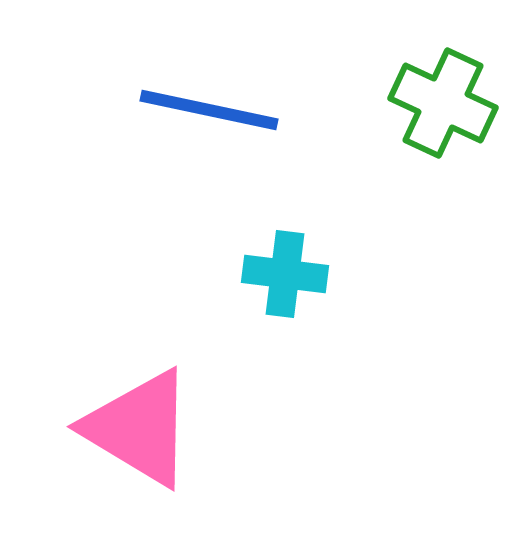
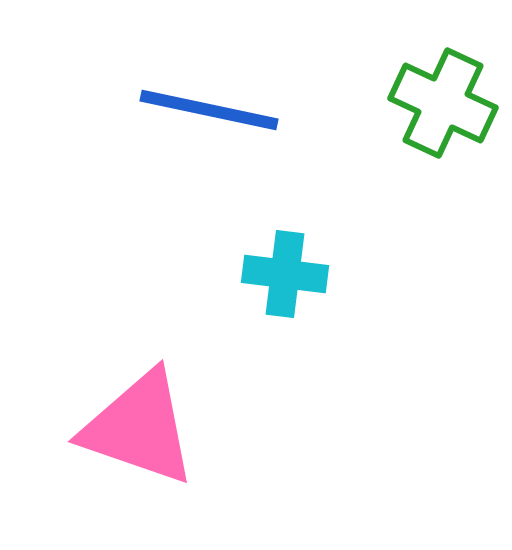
pink triangle: rotated 12 degrees counterclockwise
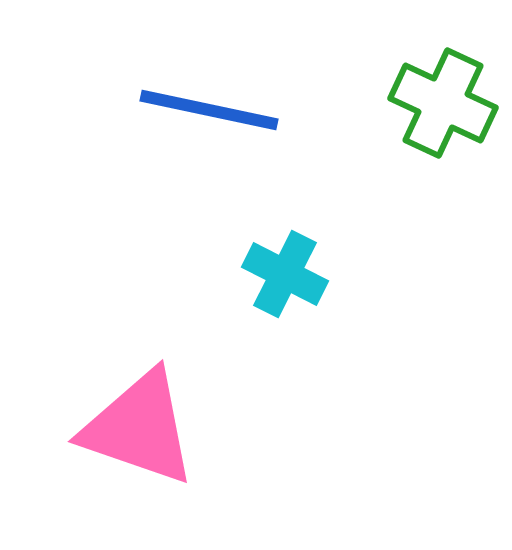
cyan cross: rotated 20 degrees clockwise
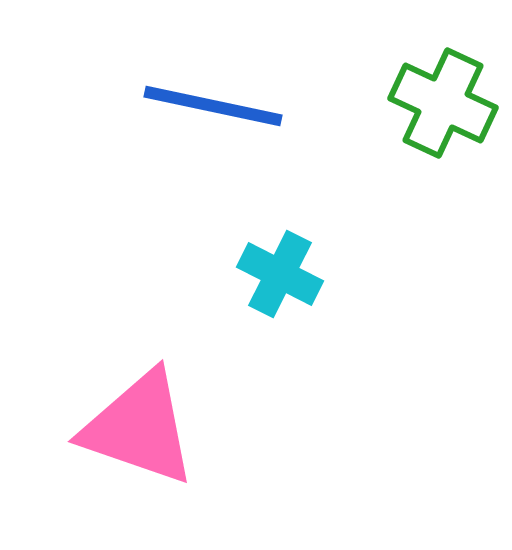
blue line: moved 4 px right, 4 px up
cyan cross: moved 5 px left
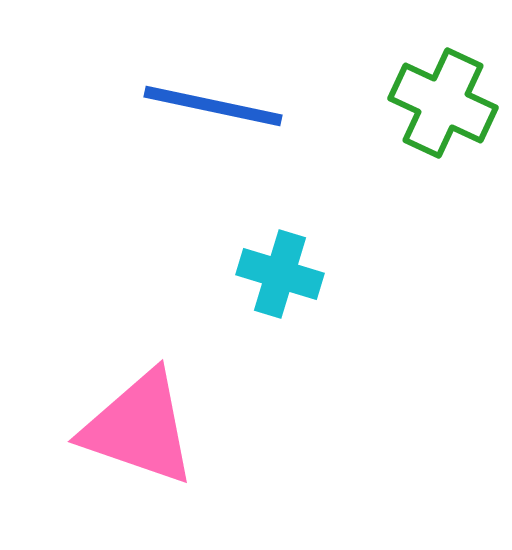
cyan cross: rotated 10 degrees counterclockwise
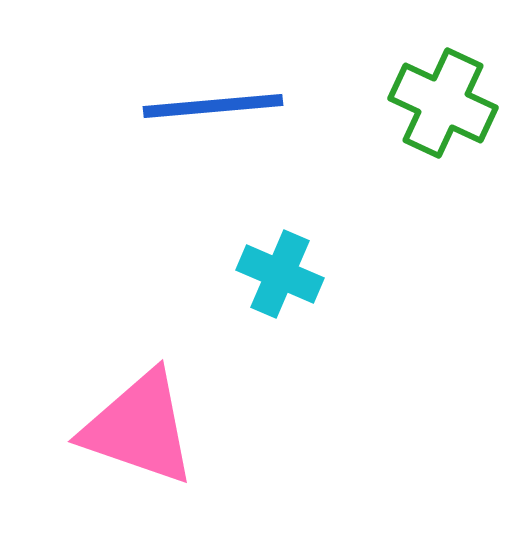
blue line: rotated 17 degrees counterclockwise
cyan cross: rotated 6 degrees clockwise
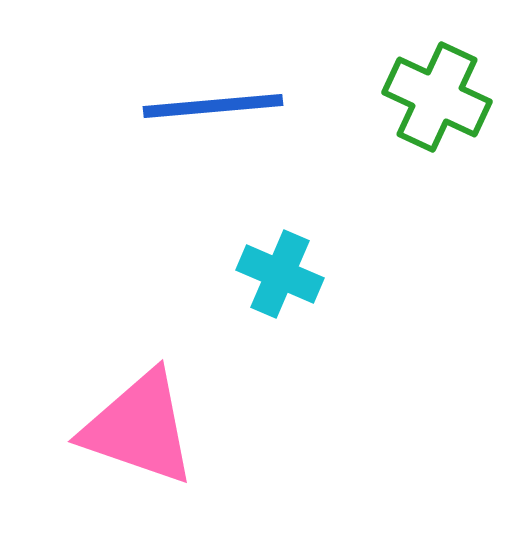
green cross: moved 6 px left, 6 px up
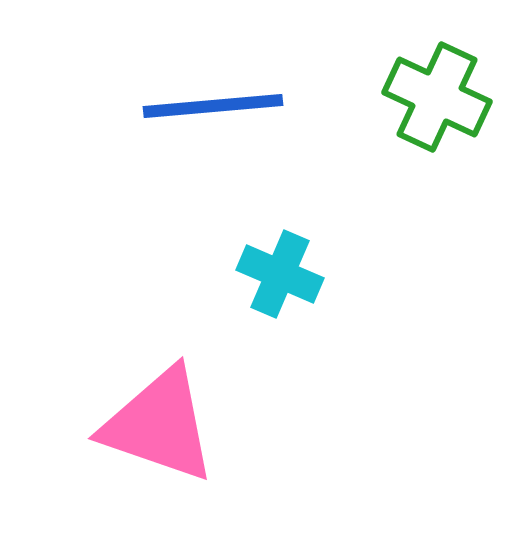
pink triangle: moved 20 px right, 3 px up
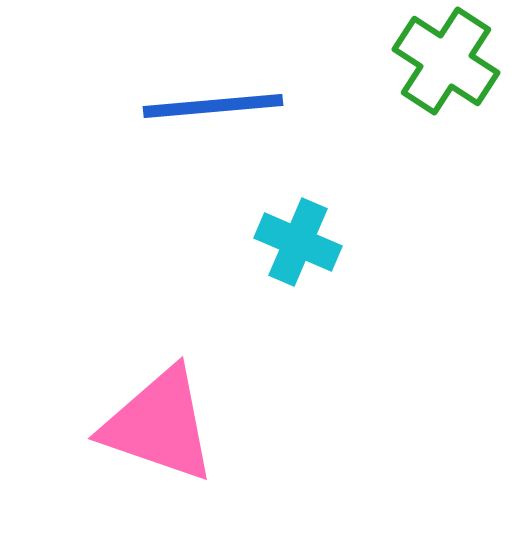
green cross: moved 9 px right, 36 px up; rotated 8 degrees clockwise
cyan cross: moved 18 px right, 32 px up
